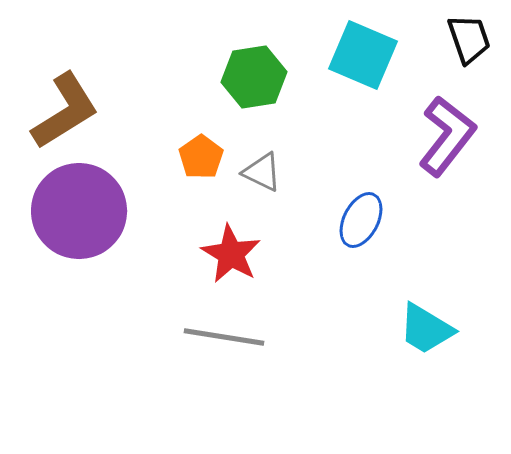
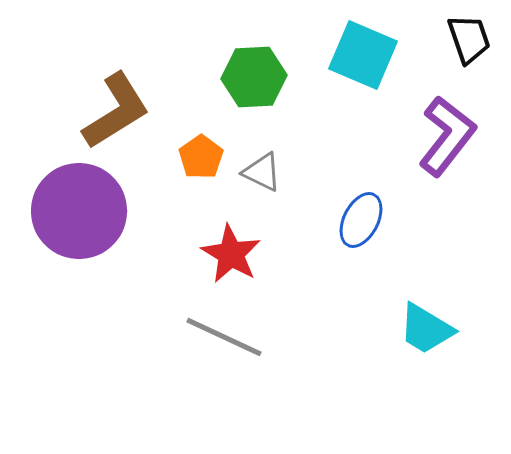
green hexagon: rotated 6 degrees clockwise
brown L-shape: moved 51 px right
gray line: rotated 16 degrees clockwise
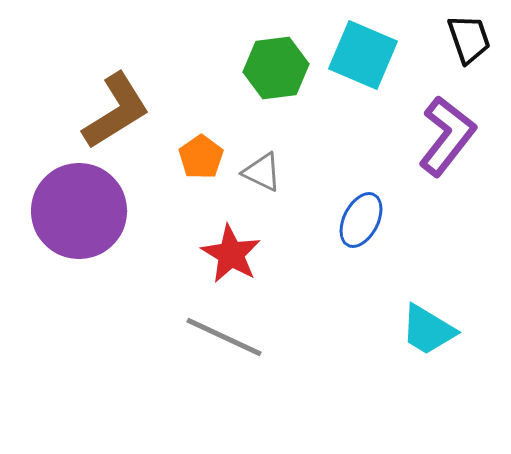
green hexagon: moved 22 px right, 9 px up; rotated 4 degrees counterclockwise
cyan trapezoid: moved 2 px right, 1 px down
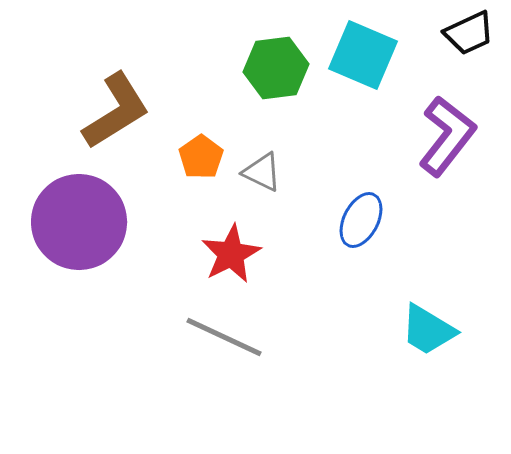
black trapezoid: moved 6 px up; rotated 84 degrees clockwise
purple circle: moved 11 px down
red star: rotated 14 degrees clockwise
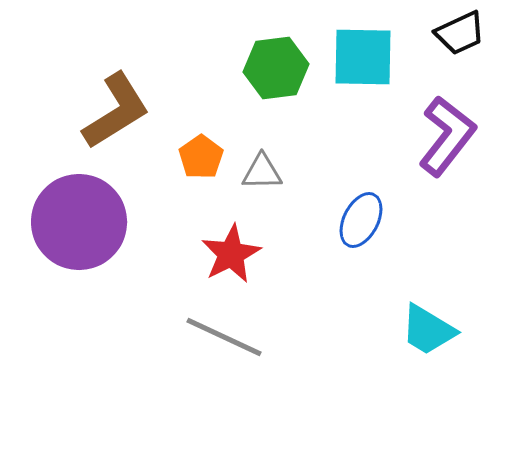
black trapezoid: moved 9 px left
cyan square: moved 2 px down; rotated 22 degrees counterclockwise
gray triangle: rotated 27 degrees counterclockwise
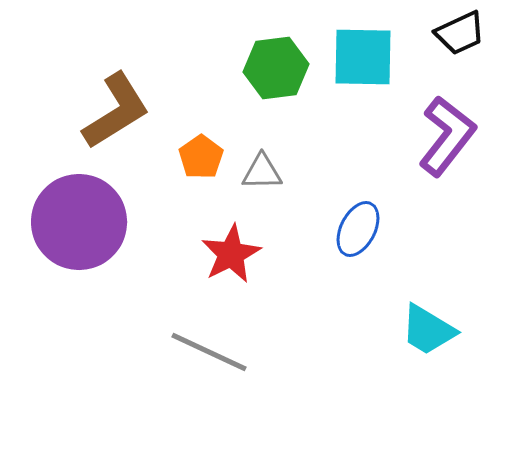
blue ellipse: moved 3 px left, 9 px down
gray line: moved 15 px left, 15 px down
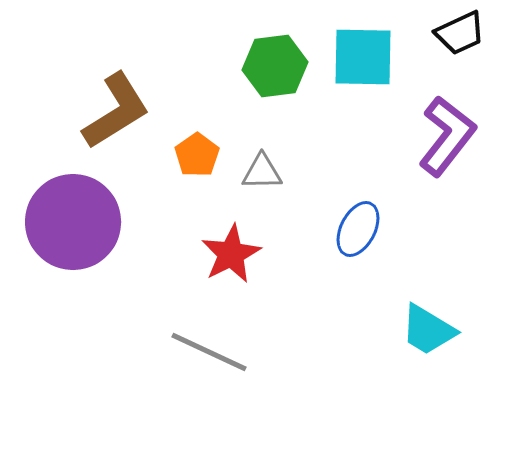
green hexagon: moved 1 px left, 2 px up
orange pentagon: moved 4 px left, 2 px up
purple circle: moved 6 px left
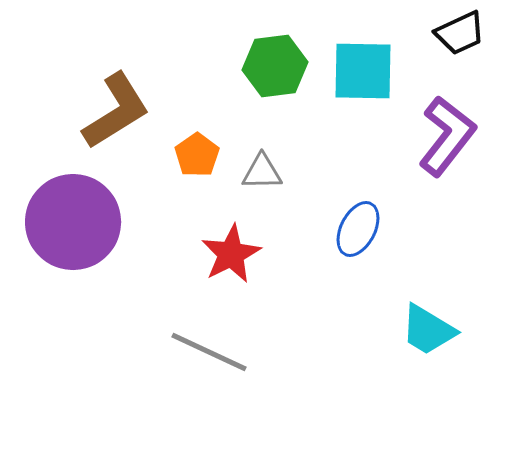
cyan square: moved 14 px down
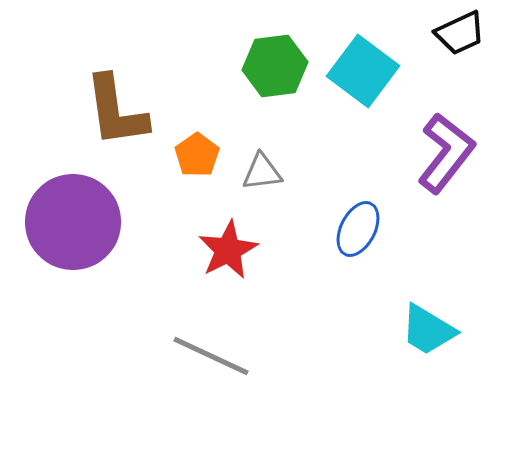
cyan square: rotated 36 degrees clockwise
brown L-shape: rotated 114 degrees clockwise
purple L-shape: moved 1 px left, 17 px down
gray triangle: rotated 6 degrees counterclockwise
red star: moved 3 px left, 4 px up
gray line: moved 2 px right, 4 px down
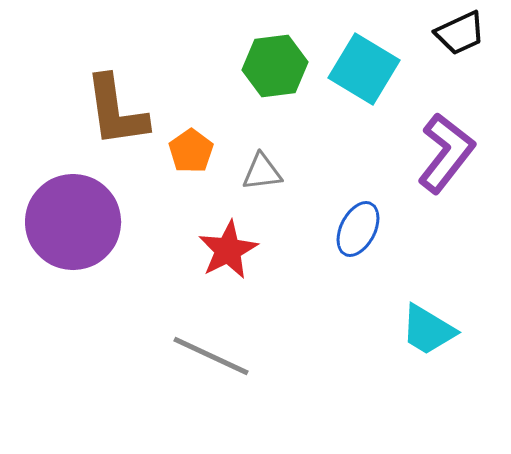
cyan square: moved 1 px right, 2 px up; rotated 6 degrees counterclockwise
orange pentagon: moved 6 px left, 4 px up
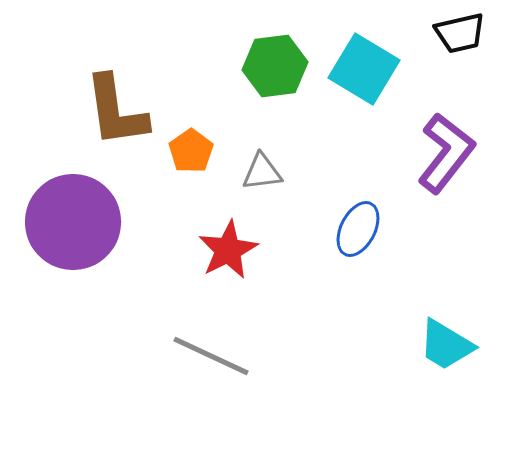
black trapezoid: rotated 12 degrees clockwise
cyan trapezoid: moved 18 px right, 15 px down
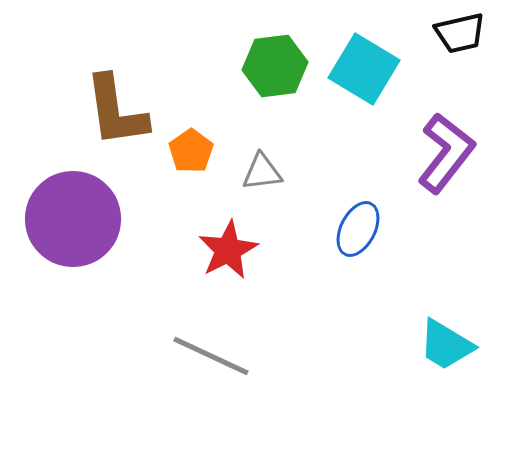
purple circle: moved 3 px up
